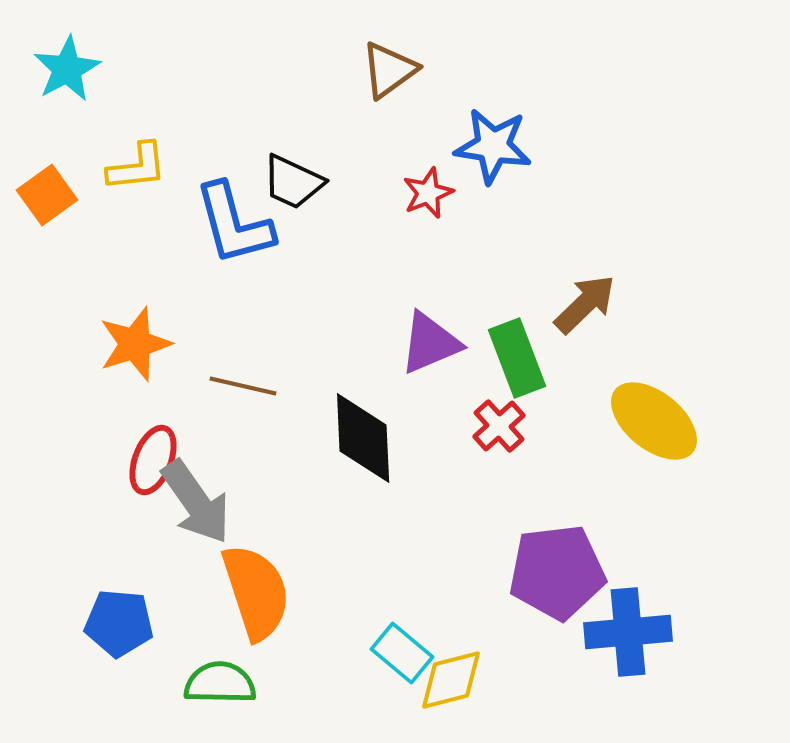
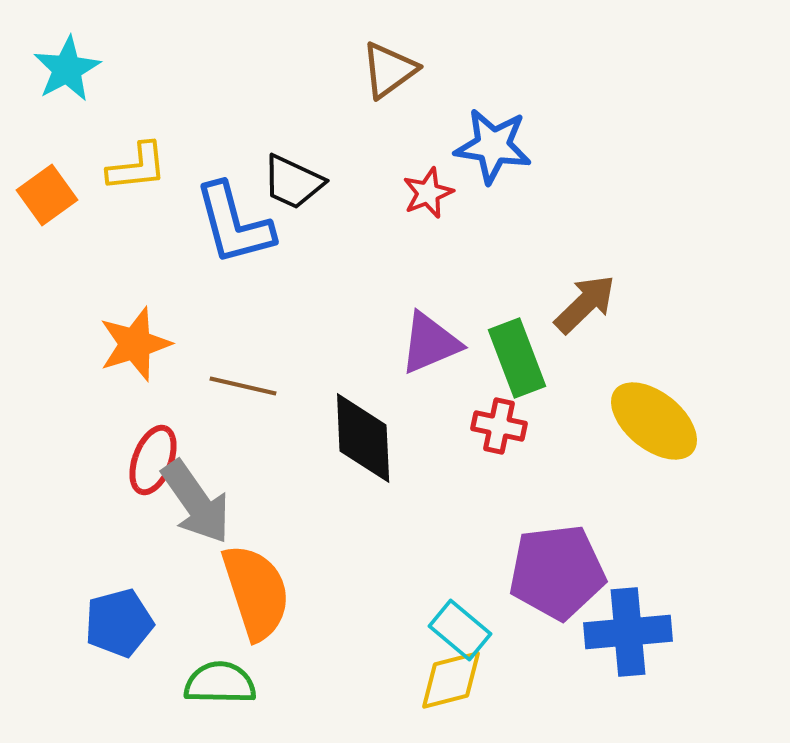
red cross: rotated 36 degrees counterclockwise
blue pentagon: rotated 20 degrees counterclockwise
cyan rectangle: moved 58 px right, 23 px up
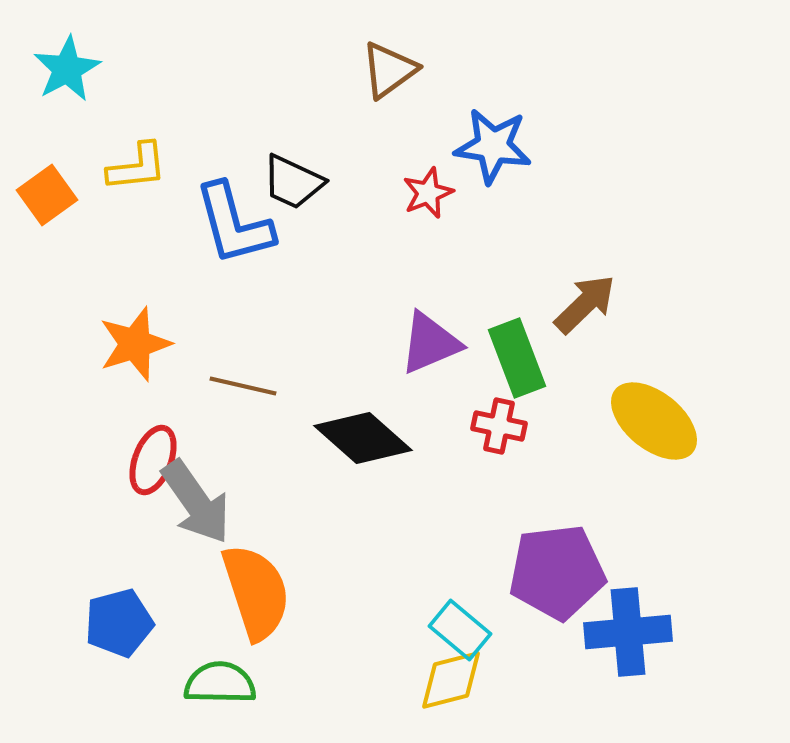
black diamond: rotated 46 degrees counterclockwise
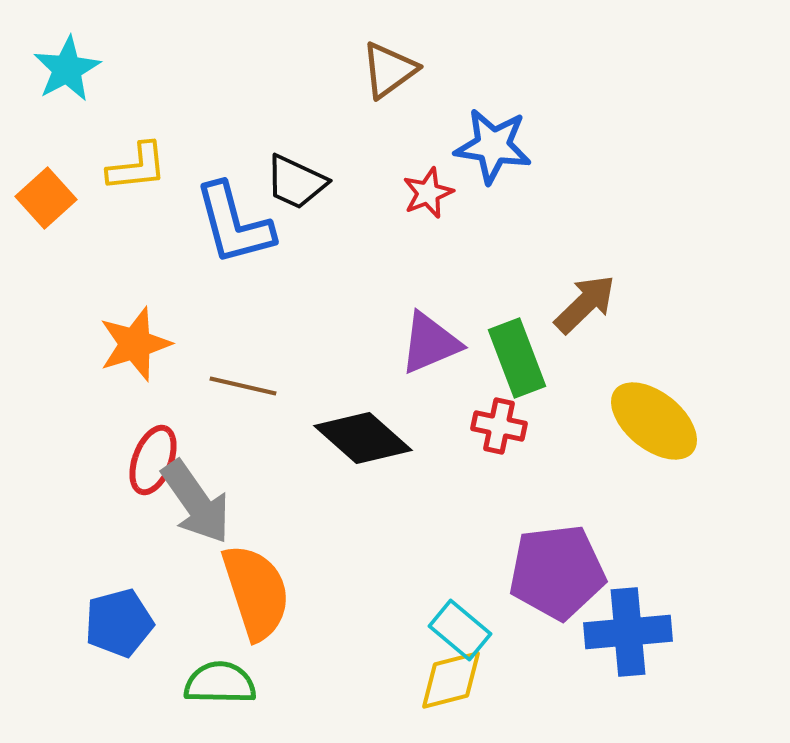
black trapezoid: moved 3 px right
orange square: moved 1 px left, 3 px down; rotated 6 degrees counterclockwise
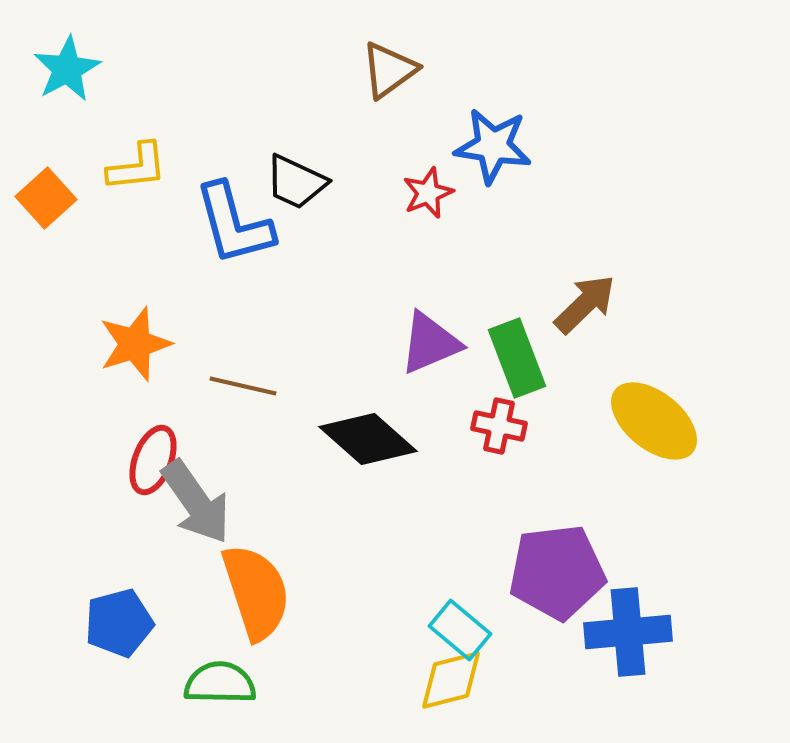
black diamond: moved 5 px right, 1 px down
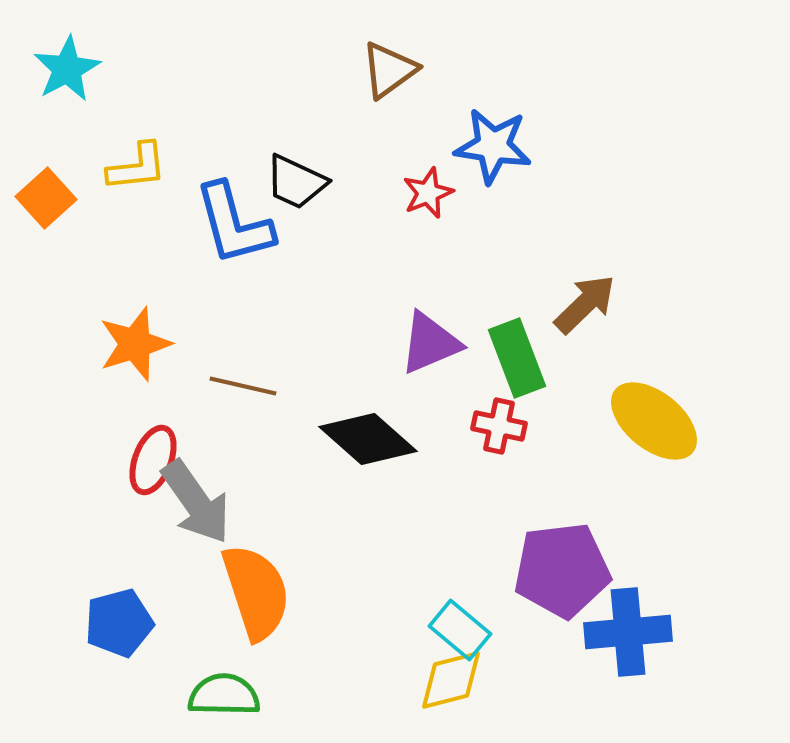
purple pentagon: moved 5 px right, 2 px up
green semicircle: moved 4 px right, 12 px down
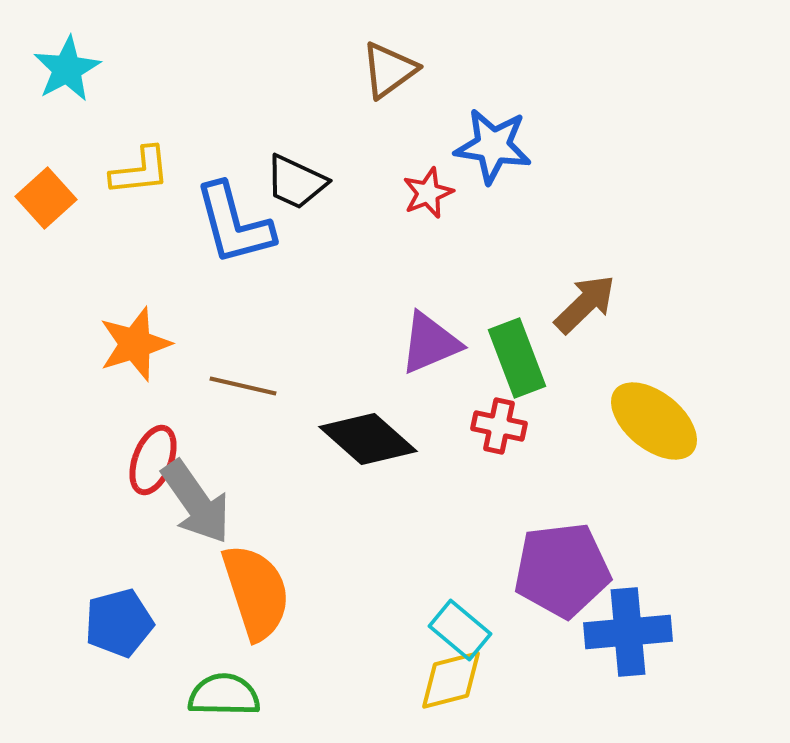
yellow L-shape: moved 3 px right, 4 px down
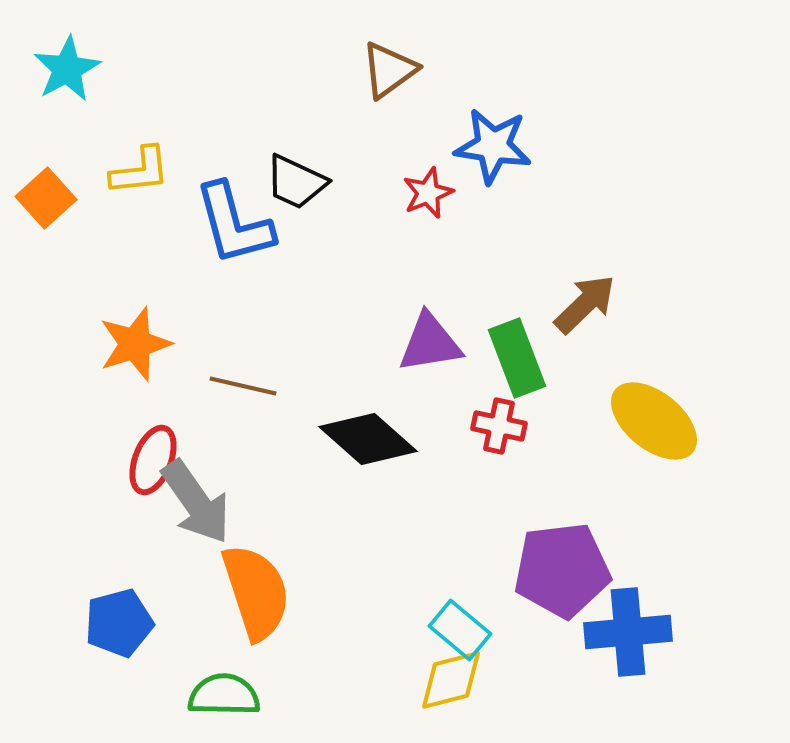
purple triangle: rotated 14 degrees clockwise
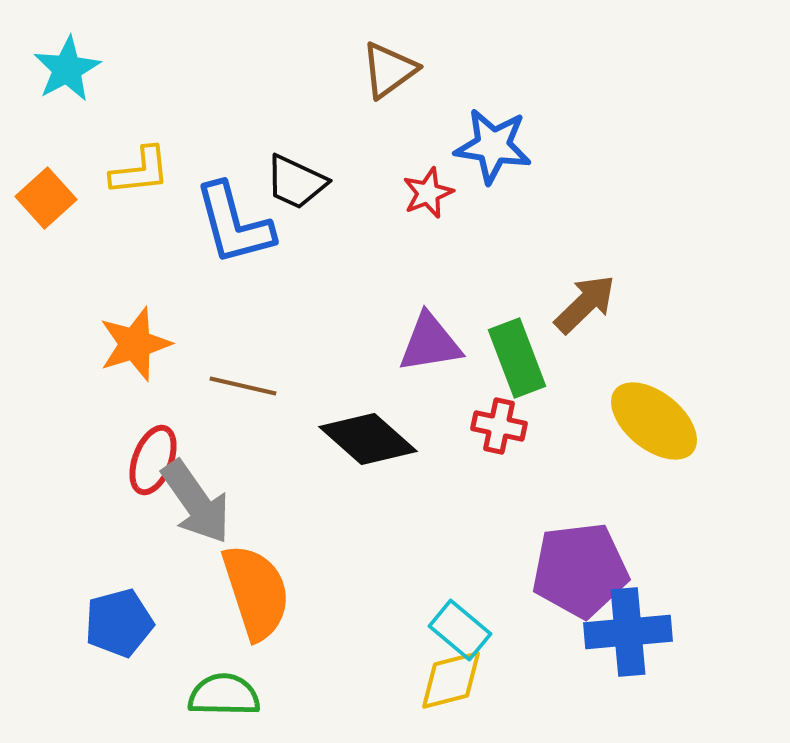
purple pentagon: moved 18 px right
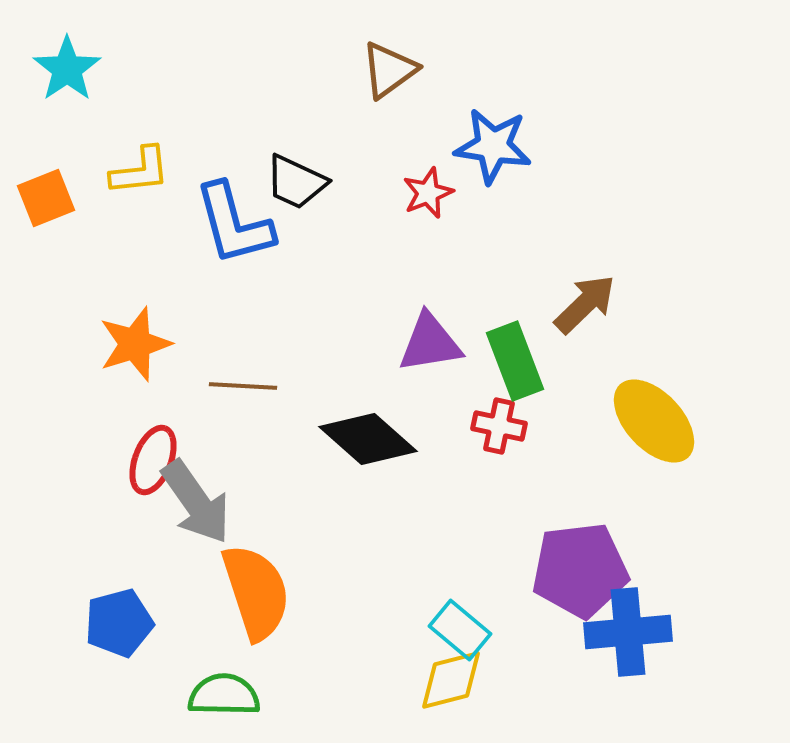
cyan star: rotated 6 degrees counterclockwise
orange square: rotated 20 degrees clockwise
green rectangle: moved 2 px left, 3 px down
brown line: rotated 10 degrees counterclockwise
yellow ellipse: rotated 8 degrees clockwise
